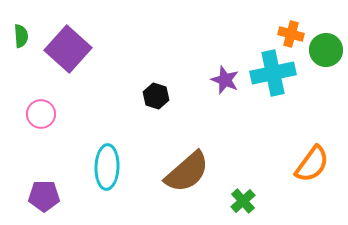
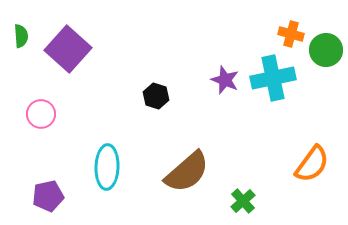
cyan cross: moved 5 px down
purple pentagon: moved 4 px right; rotated 12 degrees counterclockwise
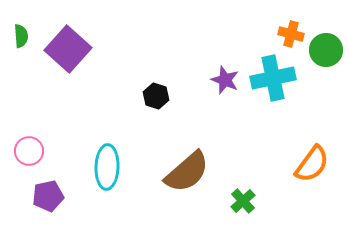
pink circle: moved 12 px left, 37 px down
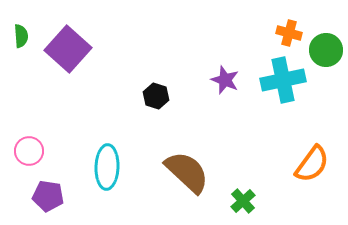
orange cross: moved 2 px left, 1 px up
cyan cross: moved 10 px right, 2 px down
brown semicircle: rotated 96 degrees counterclockwise
purple pentagon: rotated 20 degrees clockwise
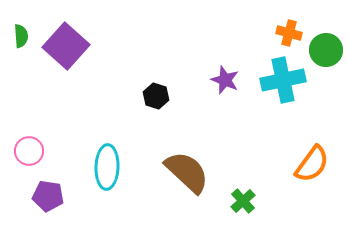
purple square: moved 2 px left, 3 px up
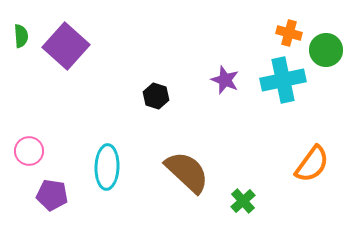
purple pentagon: moved 4 px right, 1 px up
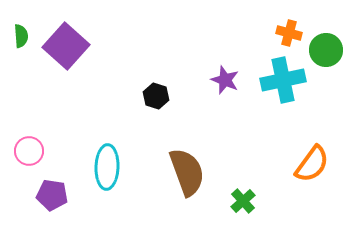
brown semicircle: rotated 27 degrees clockwise
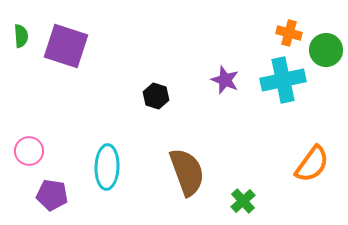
purple square: rotated 24 degrees counterclockwise
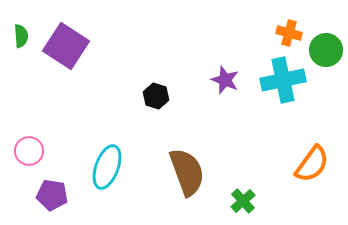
purple square: rotated 15 degrees clockwise
cyan ellipse: rotated 18 degrees clockwise
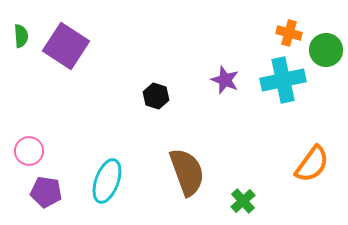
cyan ellipse: moved 14 px down
purple pentagon: moved 6 px left, 3 px up
